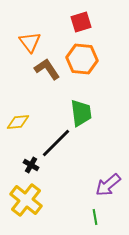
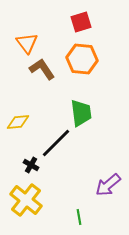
orange triangle: moved 3 px left, 1 px down
brown L-shape: moved 5 px left
green line: moved 16 px left
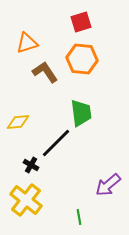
orange triangle: rotated 50 degrees clockwise
brown L-shape: moved 3 px right, 3 px down
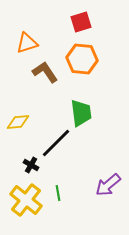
green line: moved 21 px left, 24 px up
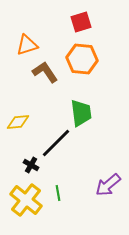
orange triangle: moved 2 px down
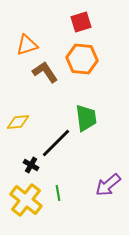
green trapezoid: moved 5 px right, 5 px down
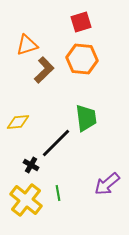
brown L-shape: moved 1 px left, 2 px up; rotated 80 degrees clockwise
purple arrow: moved 1 px left, 1 px up
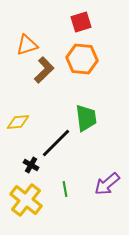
green line: moved 7 px right, 4 px up
